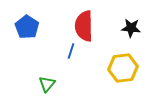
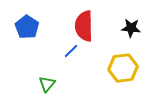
blue line: rotated 28 degrees clockwise
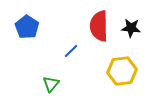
red semicircle: moved 15 px right
yellow hexagon: moved 1 px left, 3 px down
green triangle: moved 4 px right
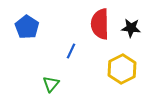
red semicircle: moved 1 px right, 2 px up
blue line: rotated 21 degrees counterclockwise
yellow hexagon: moved 2 px up; rotated 20 degrees counterclockwise
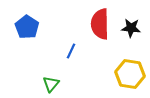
yellow hexagon: moved 8 px right, 5 px down; rotated 24 degrees counterclockwise
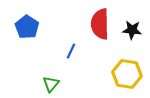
black star: moved 1 px right, 2 px down
yellow hexagon: moved 3 px left
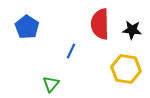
yellow hexagon: moved 1 px left, 5 px up
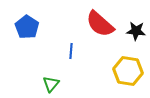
red semicircle: rotated 48 degrees counterclockwise
black star: moved 4 px right, 1 px down
blue line: rotated 21 degrees counterclockwise
yellow hexagon: moved 2 px right, 2 px down
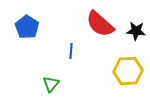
yellow hexagon: rotated 12 degrees counterclockwise
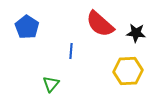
black star: moved 2 px down
